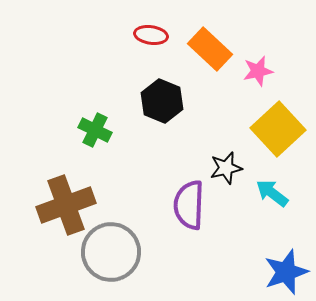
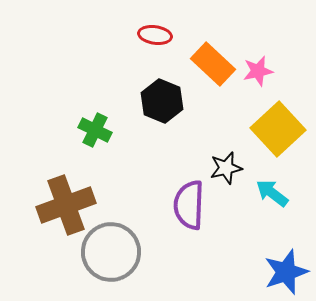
red ellipse: moved 4 px right
orange rectangle: moved 3 px right, 15 px down
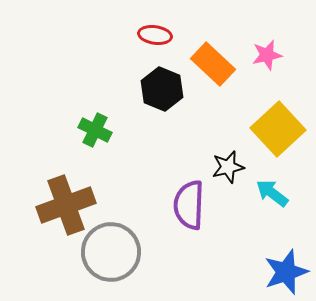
pink star: moved 9 px right, 16 px up
black hexagon: moved 12 px up
black star: moved 2 px right, 1 px up
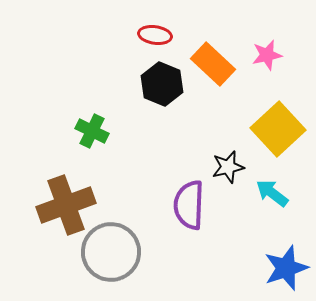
black hexagon: moved 5 px up
green cross: moved 3 px left, 1 px down
blue star: moved 4 px up
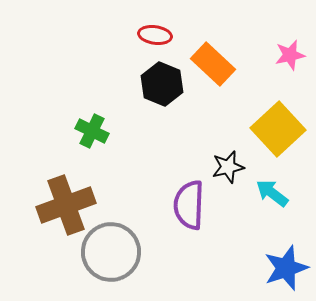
pink star: moved 23 px right
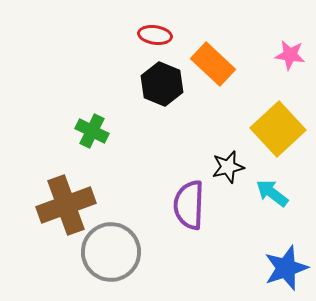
pink star: rotated 20 degrees clockwise
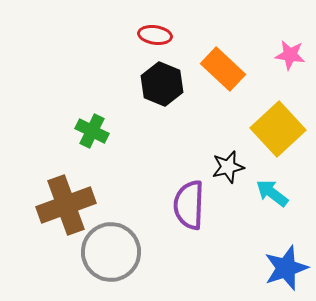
orange rectangle: moved 10 px right, 5 px down
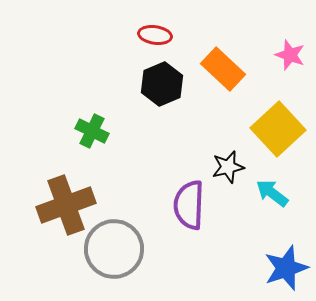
pink star: rotated 12 degrees clockwise
black hexagon: rotated 15 degrees clockwise
gray circle: moved 3 px right, 3 px up
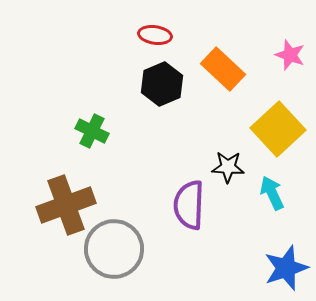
black star: rotated 16 degrees clockwise
cyan arrow: rotated 28 degrees clockwise
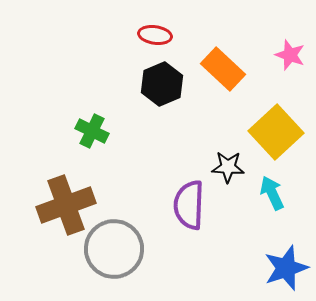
yellow square: moved 2 px left, 3 px down
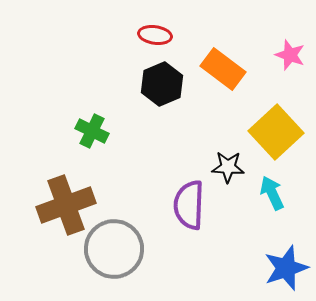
orange rectangle: rotated 6 degrees counterclockwise
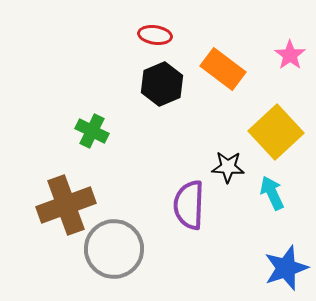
pink star: rotated 16 degrees clockwise
